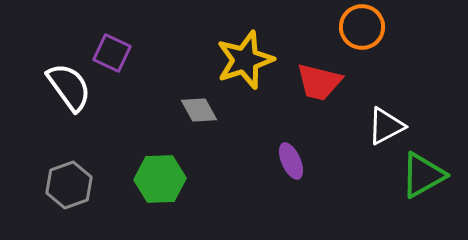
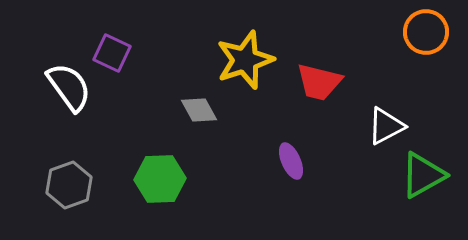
orange circle: moved 64 px right, 5 px down
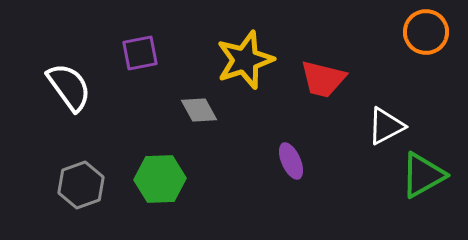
purple square: moved 28 px right; rotated 36 degrees counterclockwise
red trapezoid: moved 4 px right, 3 px up
gray hexagon: moved 12 px right
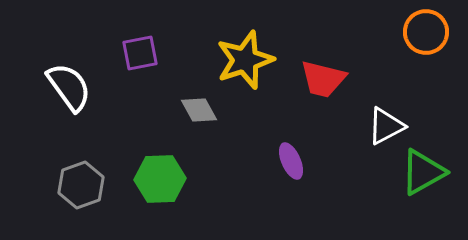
green triangle: moved 3 px up
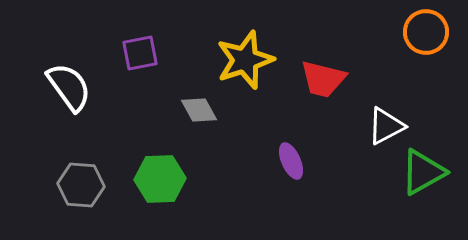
gray hexagon: rotated 24 degrees clockwise
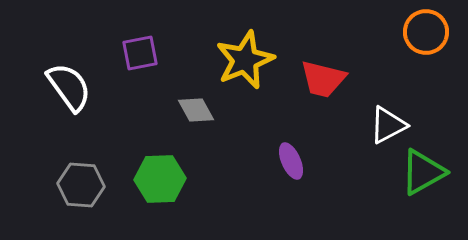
yellow star: rotated 4 degrees counterclockwise
gray diamond: moved 3 px left
white triangle: moved 2 px right, 1 px up
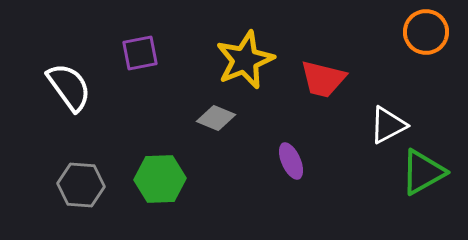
gray diamond: moved 20 px right, 8 px down; rotated 39 degrees counterclockwise
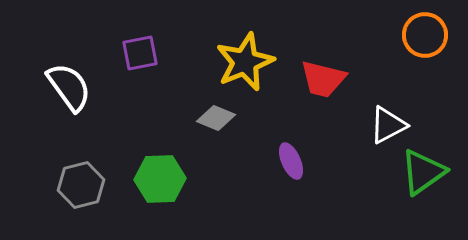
orange circle: moved 1 px left, 3 px down
yellow star: moved 2 px down
green triangle: rotated 6 degrees counterclockwise
gray hexagon: rotated 18 degrees counterclockwise
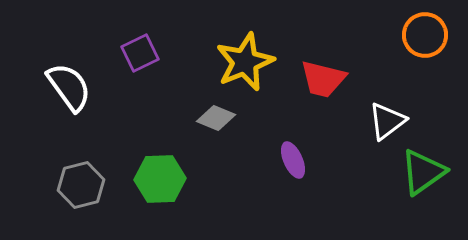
purple square: rotated 15 degrees counterclockwise
white triangle: moved 1 px left, 4 px up; rotated 9 degrees counterclockwise
purple ellipse: moved 2 px right, 1 px up
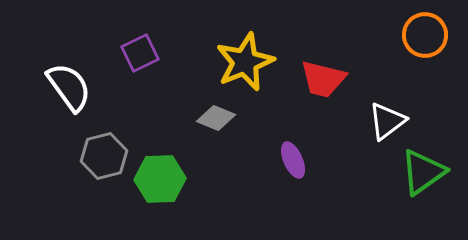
gray hexagon: moved 23 px right, 29 px up
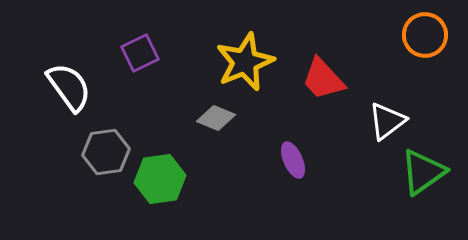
red trapezoid: rotated 33 degrees clockwise
gray hexagon: moved 2 px right, 4 px up; rotated 6 degrees clockwise
green hexagon: rotated 6 degrees counterclockwise
